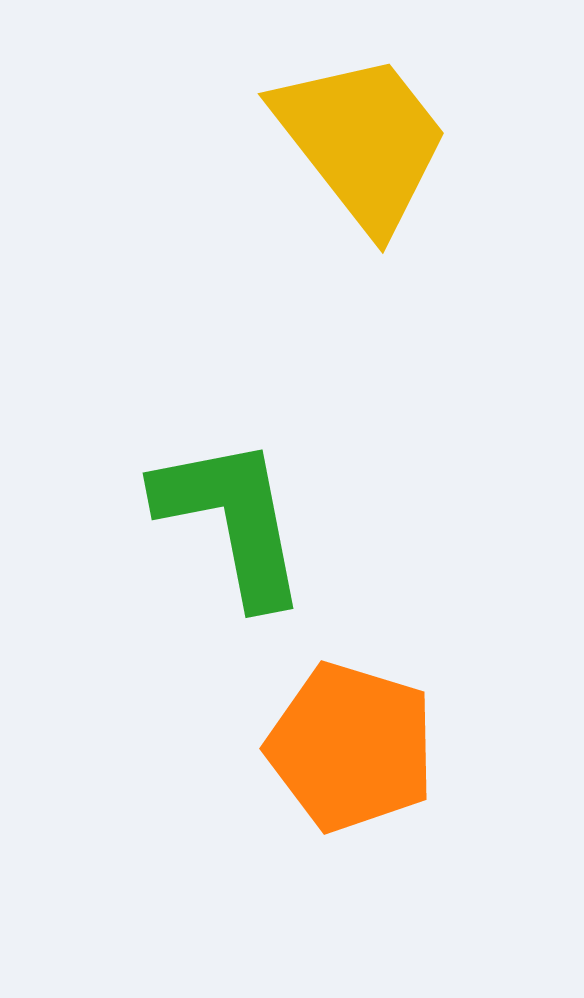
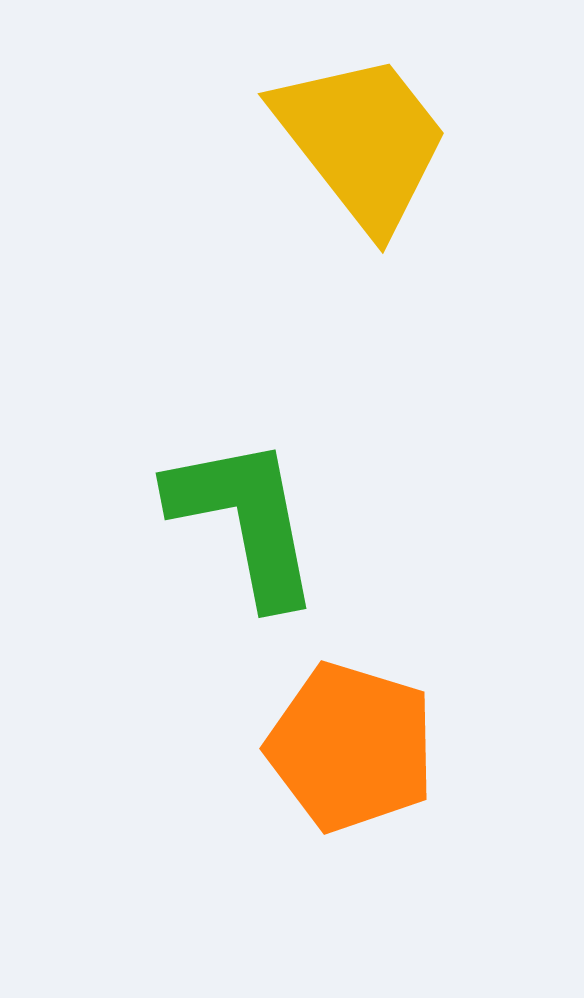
green L-shape: moved 13 px right
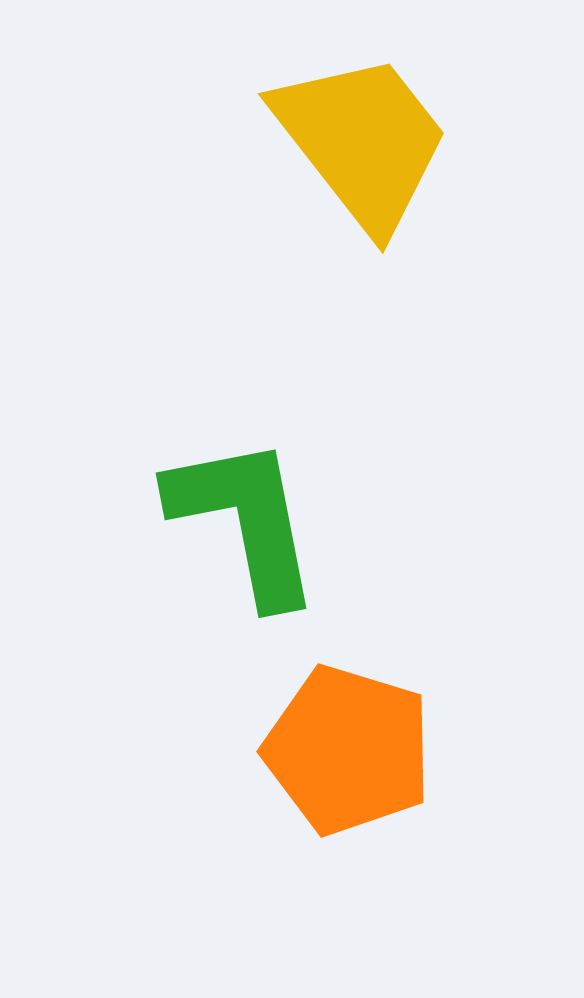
orange pentagon: moved 3 px left, 3 px down
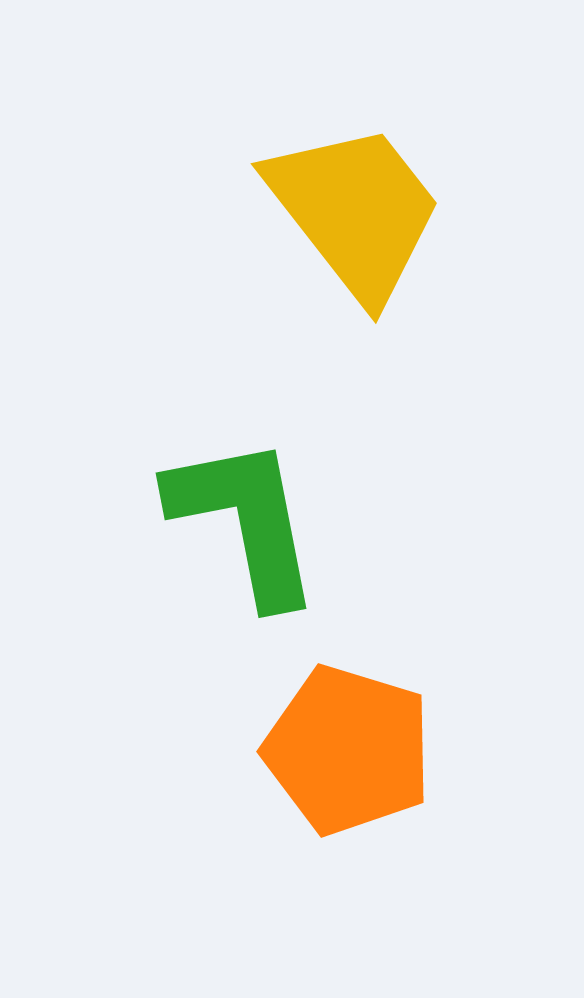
yellow trapezoid: moved 7 px left, 70 px down
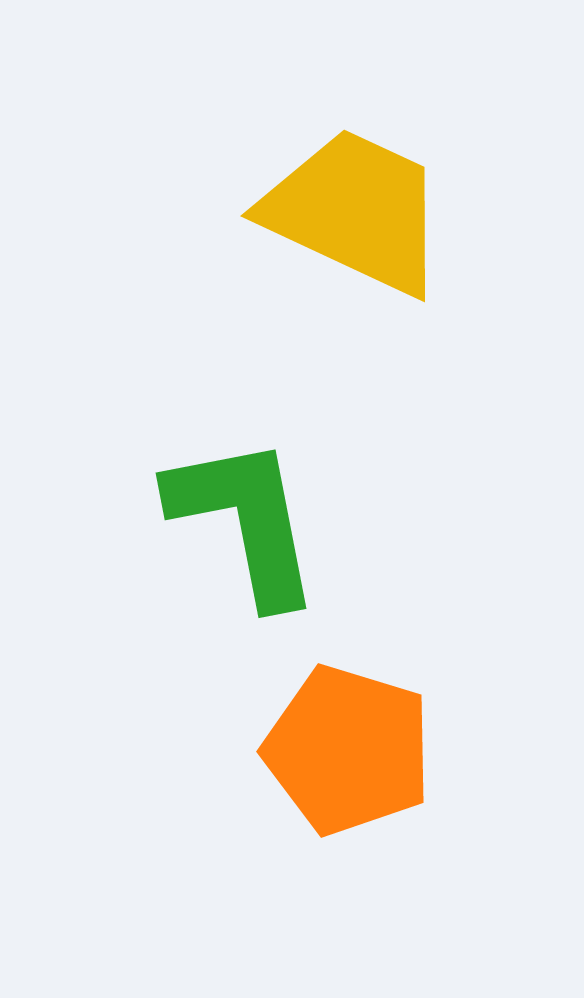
yellow trapezoid: rotated 27 degrees counterclockwise
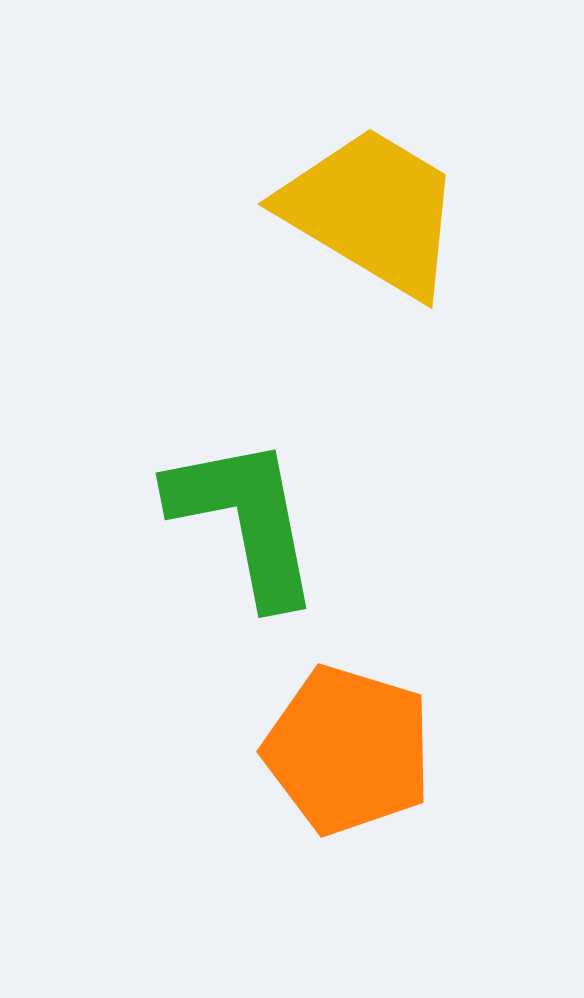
yellow trapezoid: moved 17 px right; rotated 6 degrees clockwise
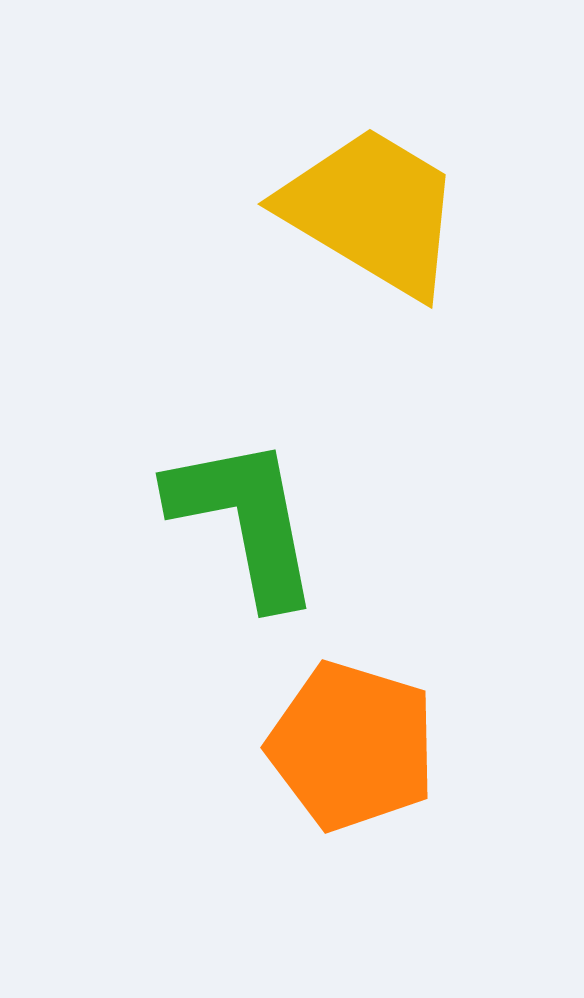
orange pentagon: moved 4 px right, 4 px up
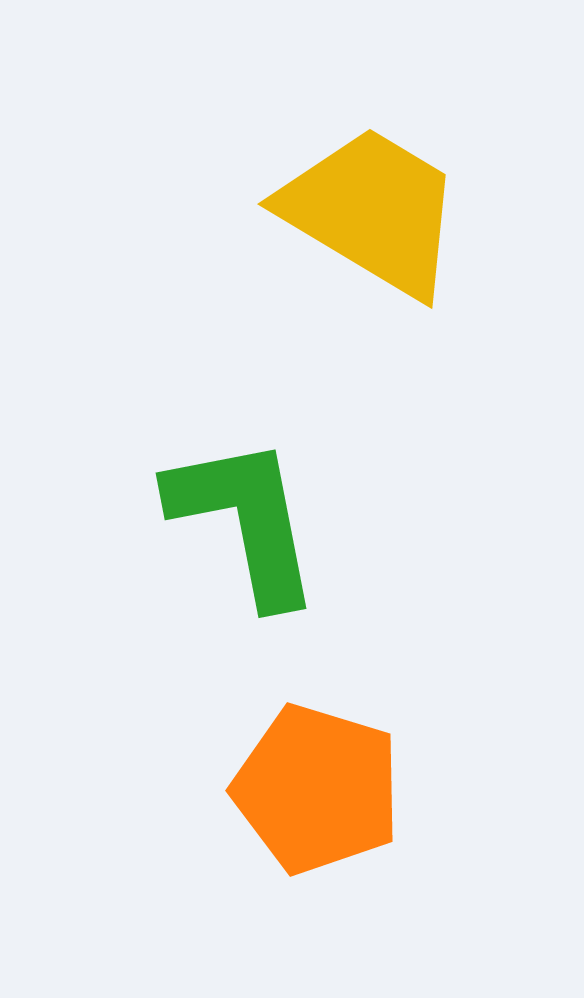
orange pentagon: moved 35 px left, 43 px down
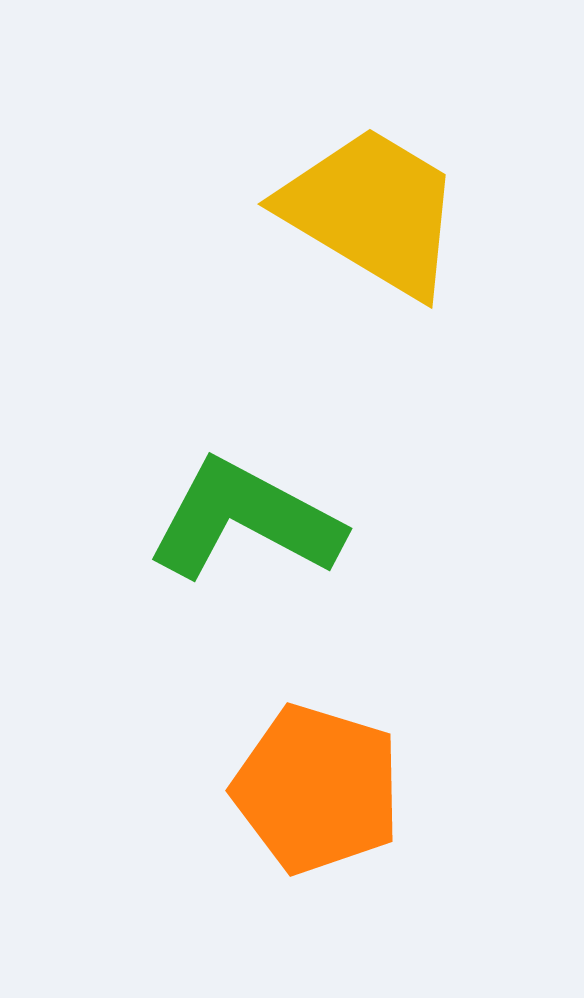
green L-shape: rotated 51 degrees counterclockwise
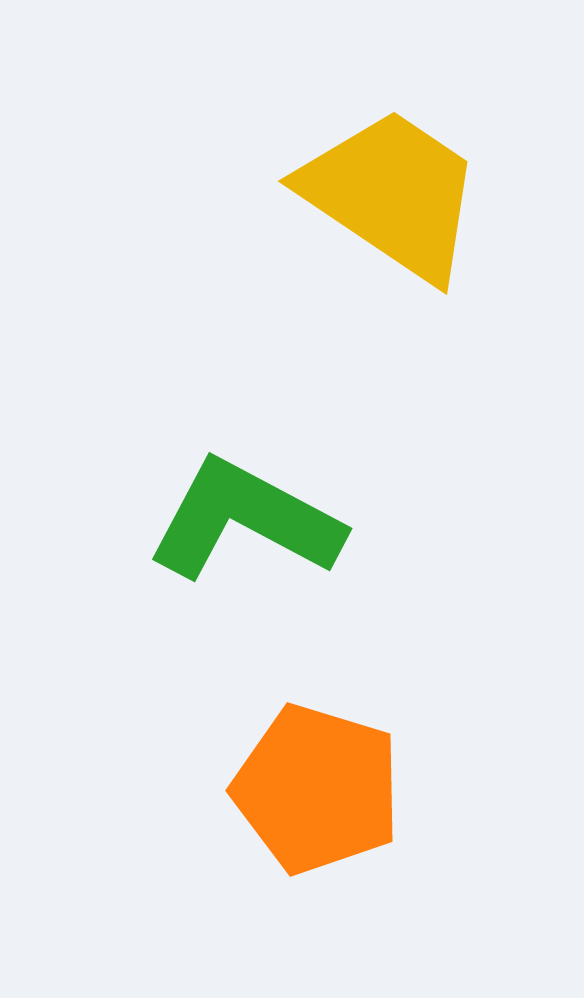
yellow trapezoid: moved 20 px right, 17 px up; rotated 3 degrees clockwise
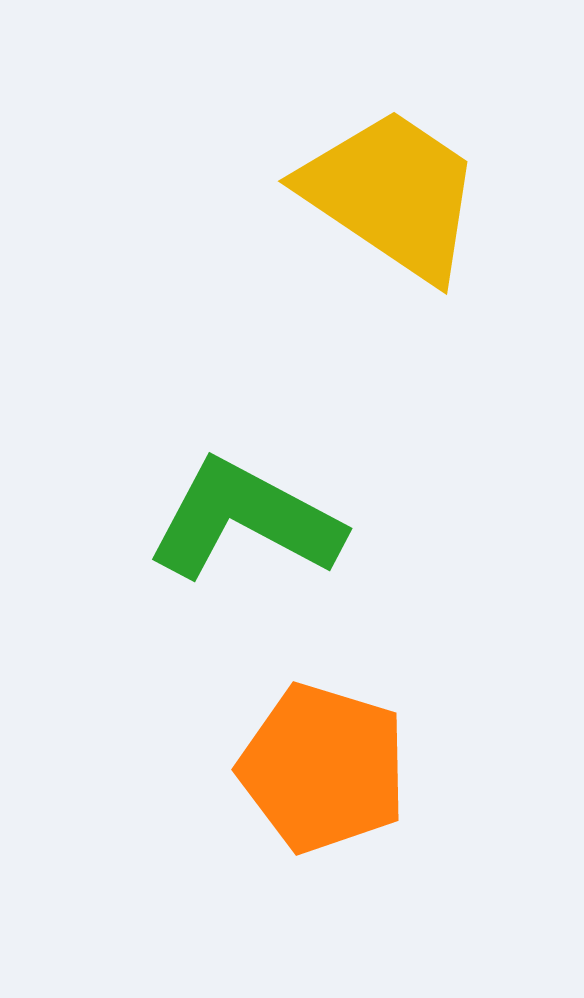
orange pentagon: moved 6 px right, 21 px up
